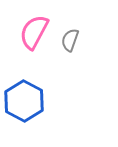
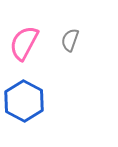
pink semicircle: moved 10 px left, 11 px down
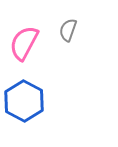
gray semicircle: moved 2 px left, 10 px up
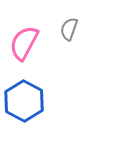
gray semicircle: moved 1 px right, 1 px up
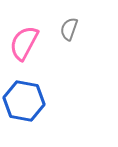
blue hexagon: rotated 18 degrees counterclockwise
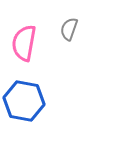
pink semicircle: rotated 18 degrees counterclockwise
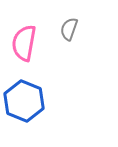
blue hexagon: rotated 12 degrees clockwise
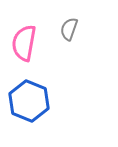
blue hexagon: moved 5 px right
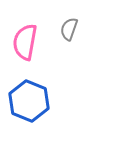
pink semicircle: moved 1 px right, 1 px up
